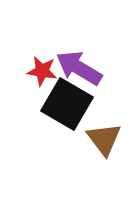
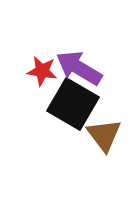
black square: moved 6 px right
brown triangle: moved 4 px up
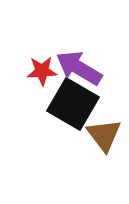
red star: rotated 12 degrees counterclockwise
